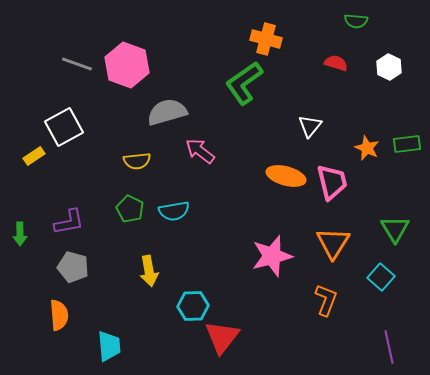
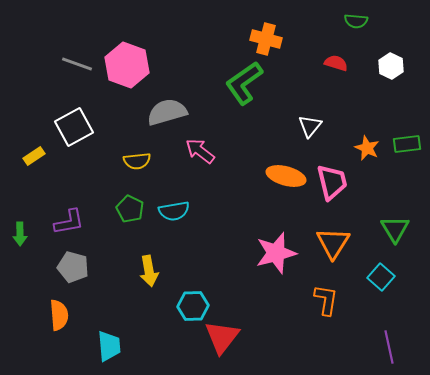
white hexagon: moved 2 px right, 1 px up
white square: moved 10 px right
pink star: moved 4 px right, 3 px up
orange L-shape: rotated 12 degrees counterclockwise
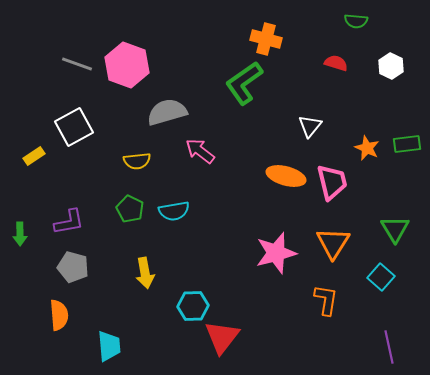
yellow arrow: moved 4 px left, 2 px down
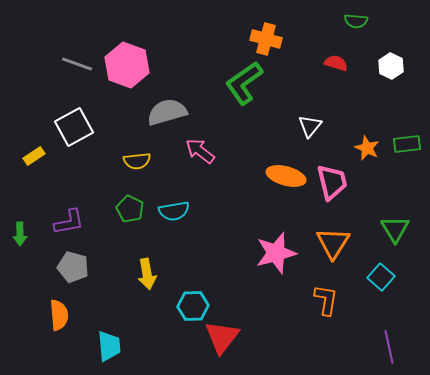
yellow arrow: moved 2 px right, 1 px down
